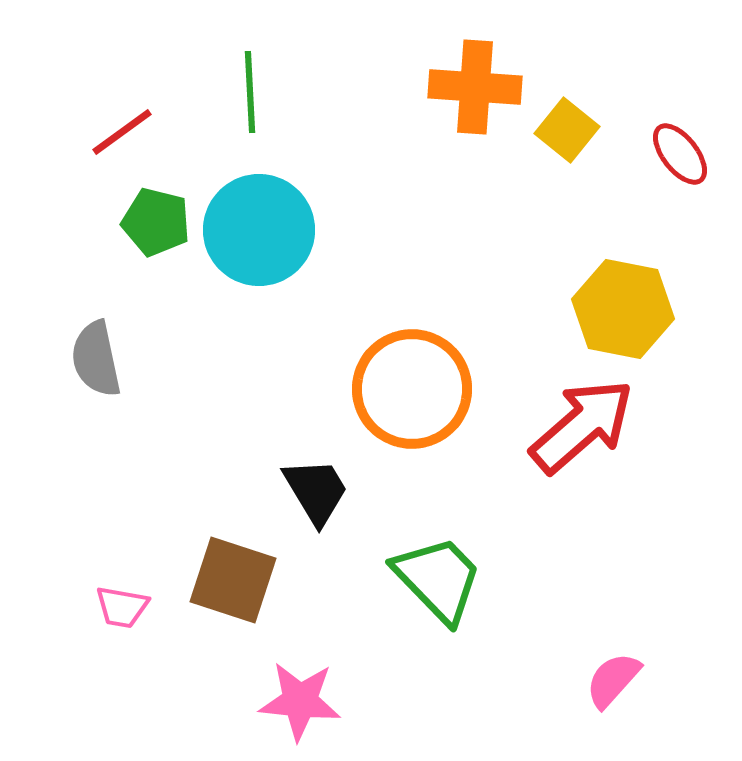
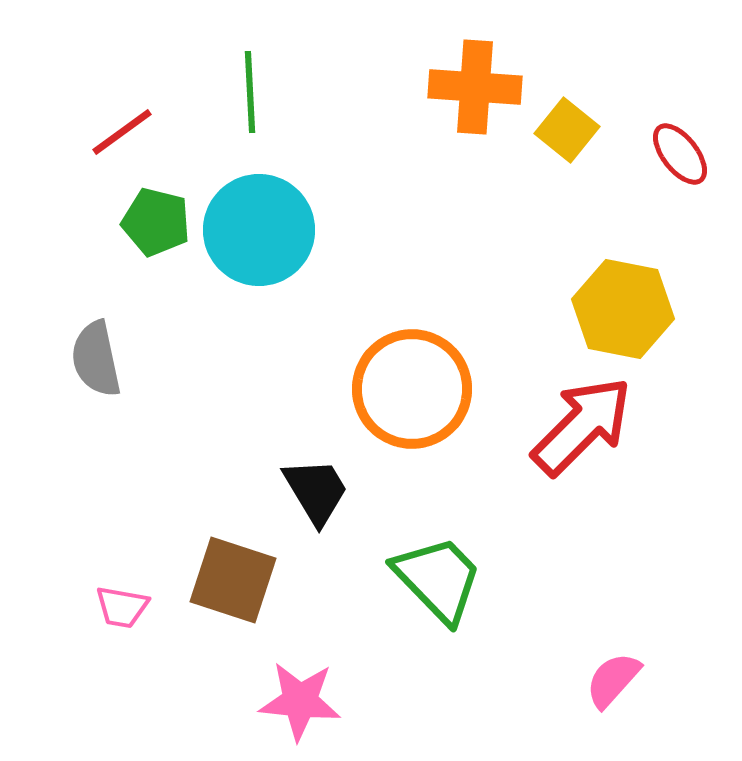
red arrow: rotated 4 degrees counterclockwise
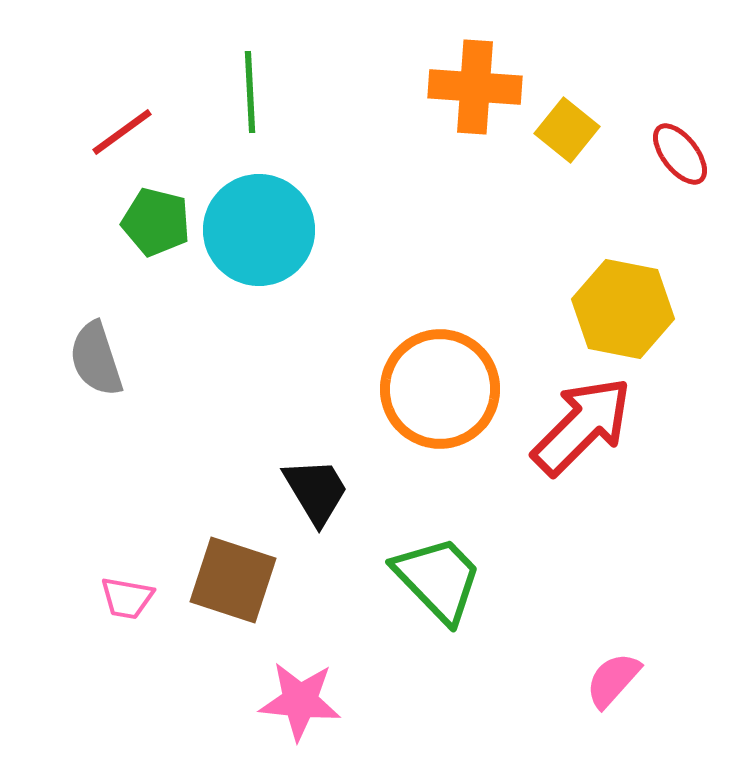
gray semicircle: rotated 6 degrees counterclockwise
orange circle: moved 28 px right
pink trapezoid: moved 5 px right, 9 px up
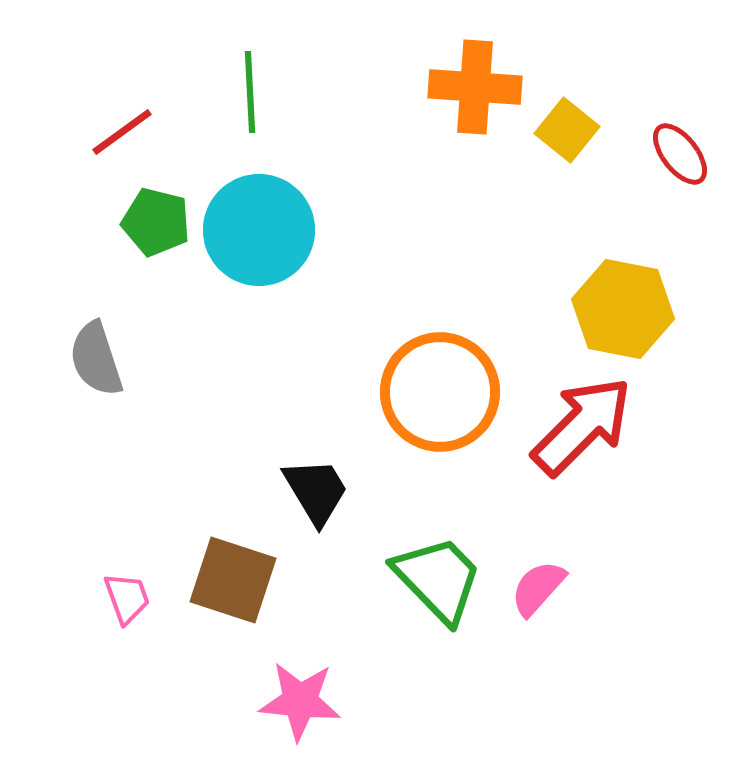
orange circle: moved 3 px down
pink trapezoid: rotated 120 degrees counterclockwise
pink semicircle: moved 75 px left, 92 px up
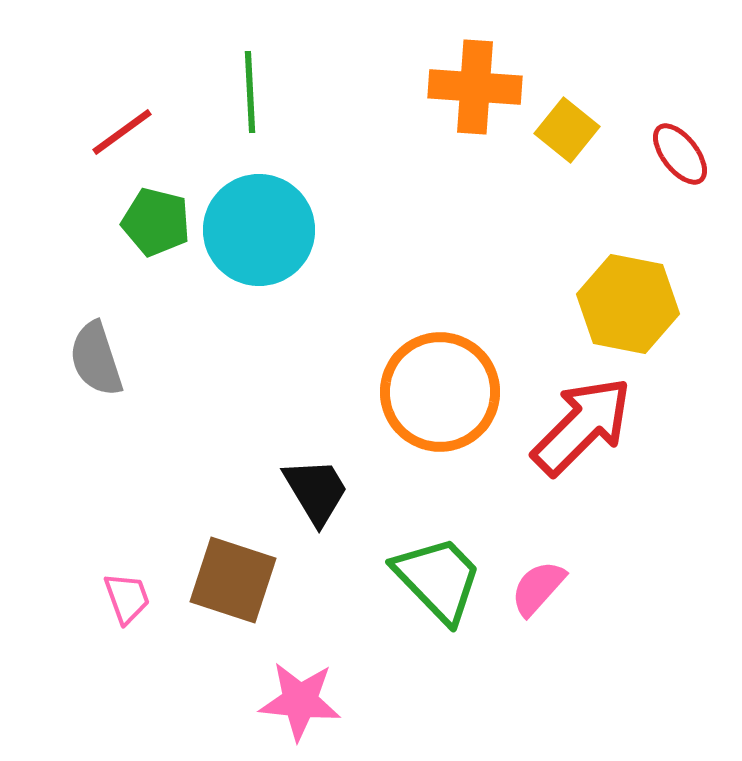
yellow hexagon: moved 5 px right, 5 px up
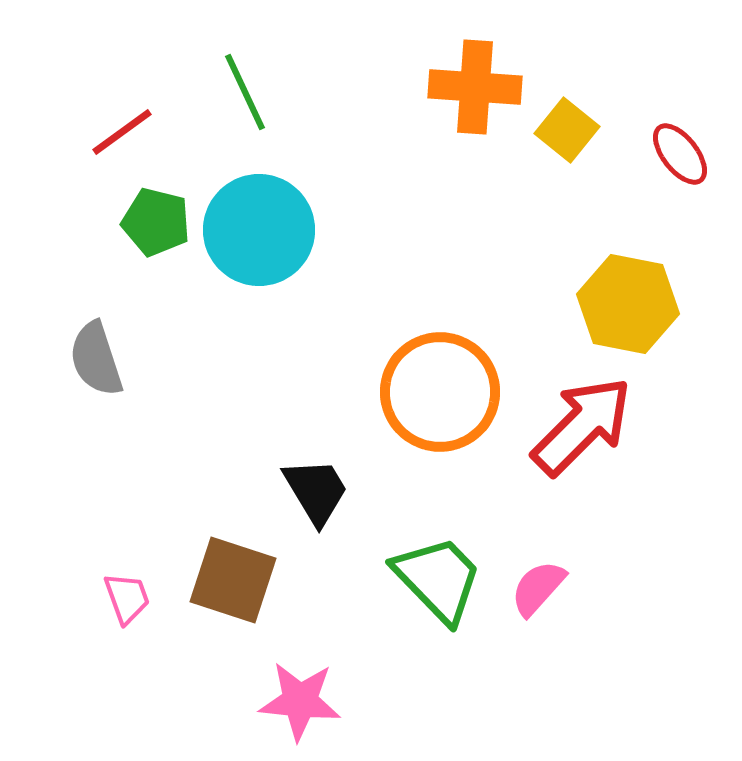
green line: moved 5 px left; rotated 22 degrees counterclockwise
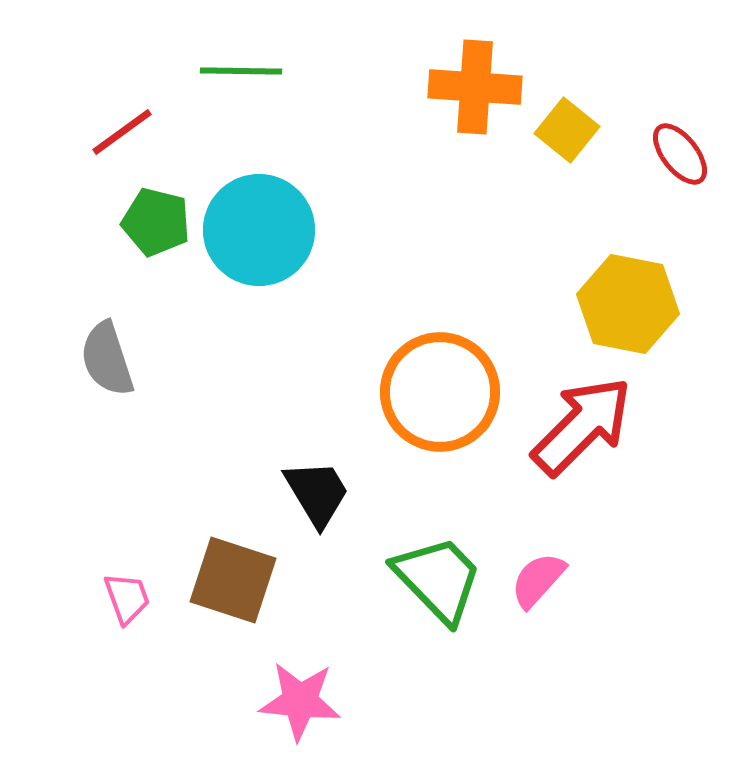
green line: moved 4 px left, 21 px up; rotated 64 degrees counterclockwise
gray semicircle: moved 11 px right
black trapezoid: moved 1 px right, 2 px down
pink semicircle: moved 8 px up
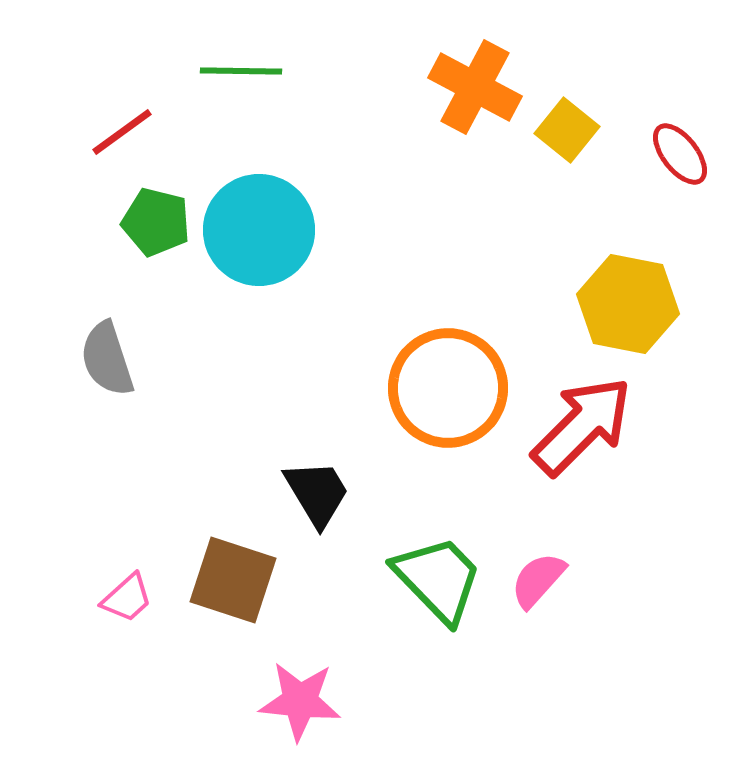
orange cross: rotated 24 degrees clockwise
orange circle: moved 8 px right, 4 px up
pink trapezoid: rotated 68 degrees clockwise
